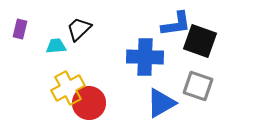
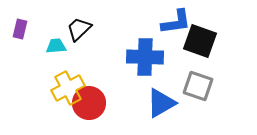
blue L-shape: moved 2 px up
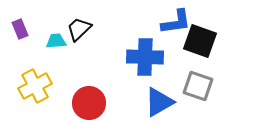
purple rectangle: rotated 36 degrees counterclockwise
cyan trapezoid: moved 5 px up
yellow cross: moved 33 px left, 2 px up
blue triangle: moved 2 px left, 1 px up
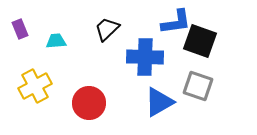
black trapezoid: moved 28 px right
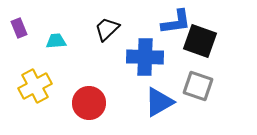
purple rectangle: moved 1 px left, 1 px up
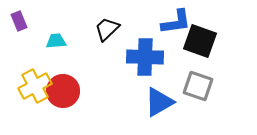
purple rectangle: moved 7 px up
red circle: moved 26 px left, 12 px up
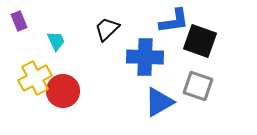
blue L-shape: moved 2 px left, 1 px up
cyan trapezoid: rotated 70 degrees clockwise
yellow cross: moved 8 px up
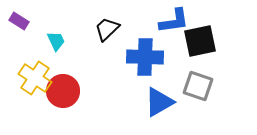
purple rectangle: rotated 36 degrees counterclockwise
black square: rotated 32 degrees counterclockwise
yellow cross: rotated 28 degrees counterclockwise
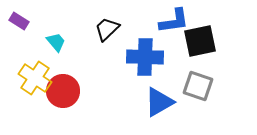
cyan trapezoid: moved 1 px down; rotated 15 degrees counterclockwise
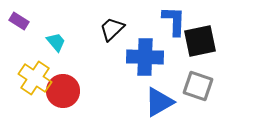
blue L-shape: rotated 80 degrees counterclockwise
black trapezoid: moved 5 px right
